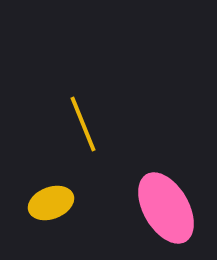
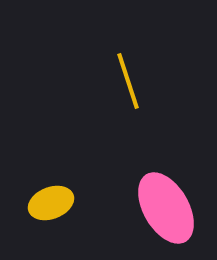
yellow line: moved 45 px right, 43 px up; rotated 4 degrees clockwise
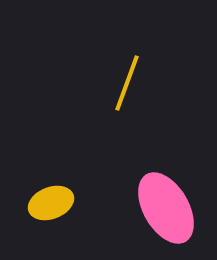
yellow line: moved 1 px left, 2 px down; rotated 38 degrees clockwise
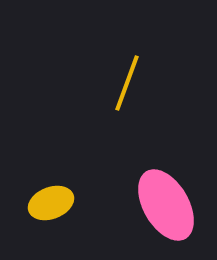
pink ellipse: moved 3 px up
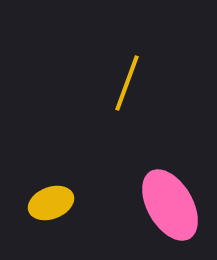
pink ellipse: moved 4 px right
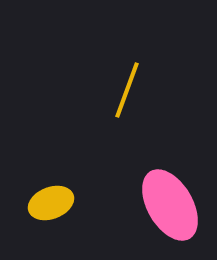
yellow line: moved 7 px down
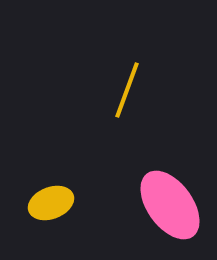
pink ellipse: rotated 6 degrees counterclockwise
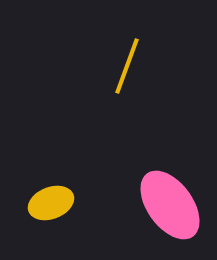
yellow line: moved 24 px up
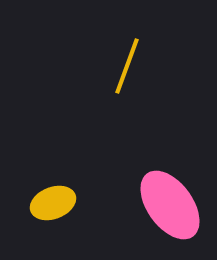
yellow ellipse: moved 2 px right
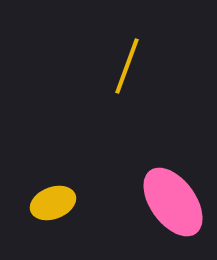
pink ellipse: moved 3 px right, 3 px up
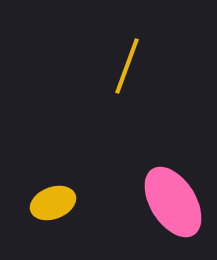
pink ellipse: rotated 4 degrees clockwise
